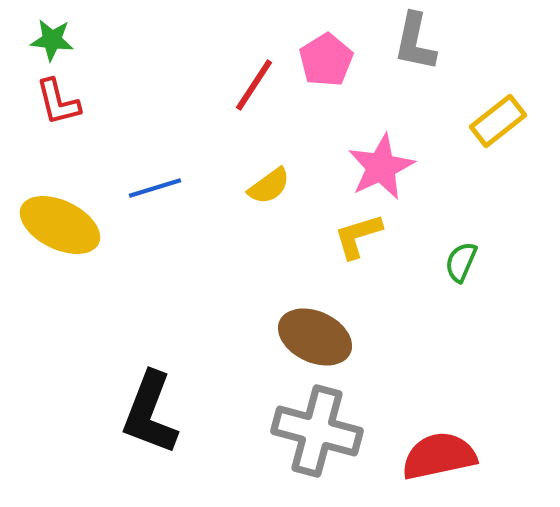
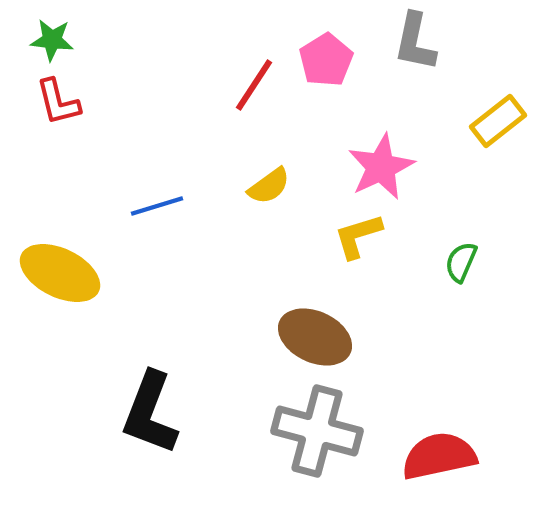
blue line: moved 2 px right, 18 px down
yellow ellipse: moved 48 px down
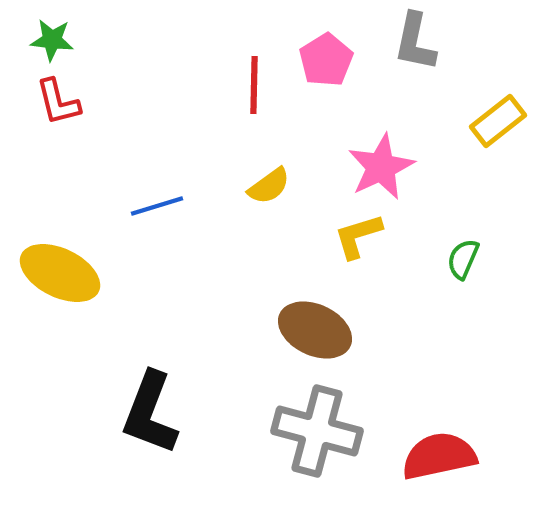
red line: rotated 32 degrees counterclockwise
green semicircle: moved 2 px right, 3 px up
brown ellipse: moved 7 px up
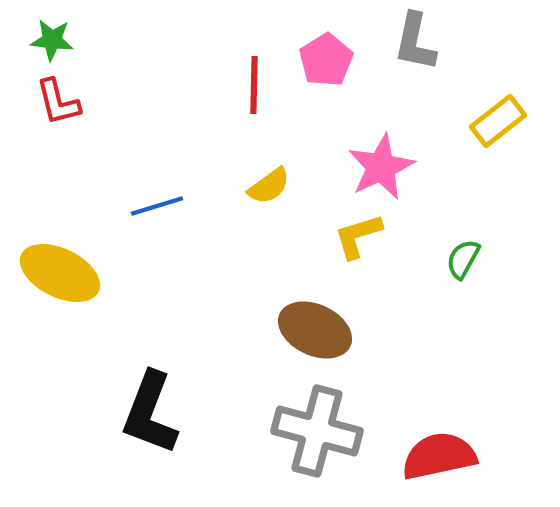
green semicircle: rotated 6 degrees clockwise
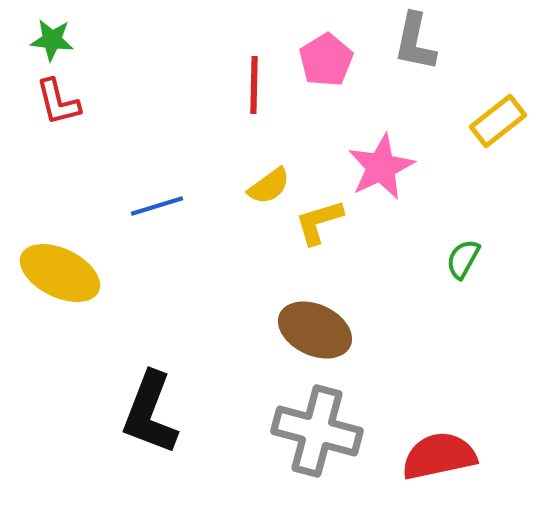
yellow L-shape: moved 39 px left, 14 px up
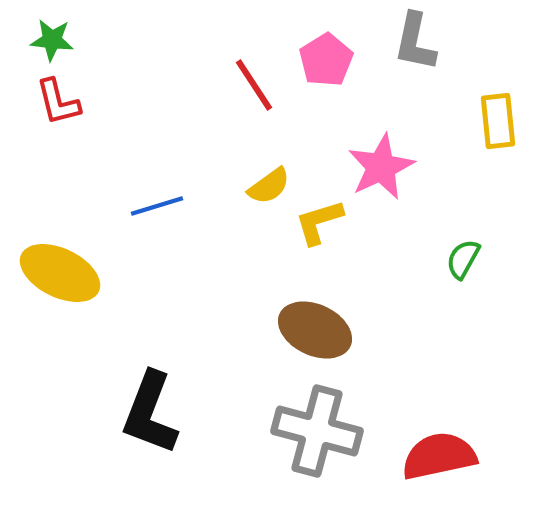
red line: rotated 34 degrees counterclockwise
yellow rectangle: rotated 58 degrees counterclockwise
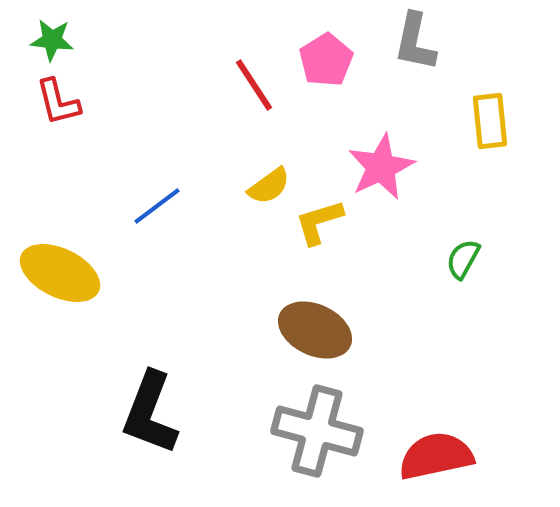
yellow rectangle: moved 8 px left
blue line: rotated 20 degrees counterclockwise
red semicircle: moved 3 px left
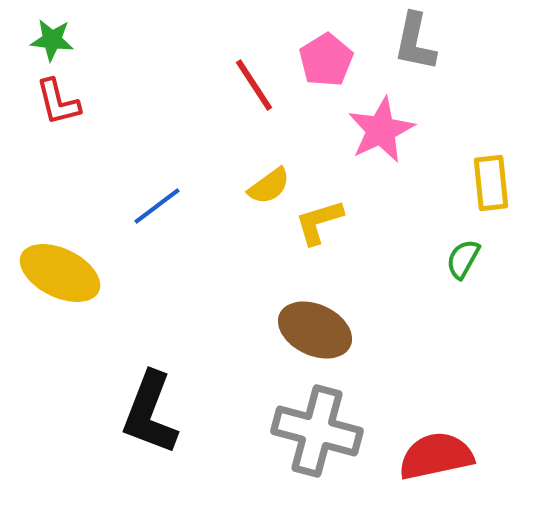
yellow rectangle: moved 1 px right, 62 px down
pink star: moved 37 px up
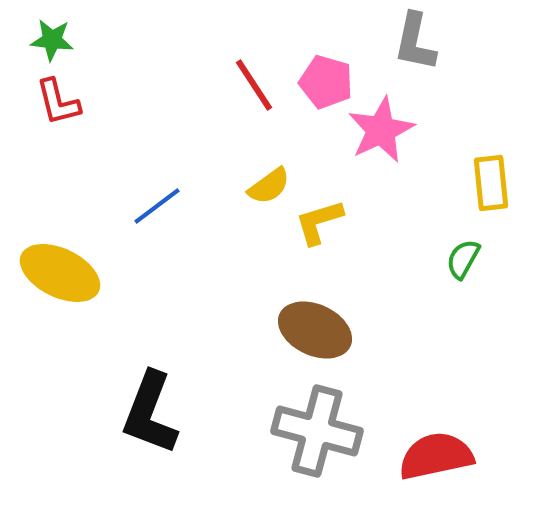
pink pentagon: moved 22 px down; rotated 24 degrees counterclockwise
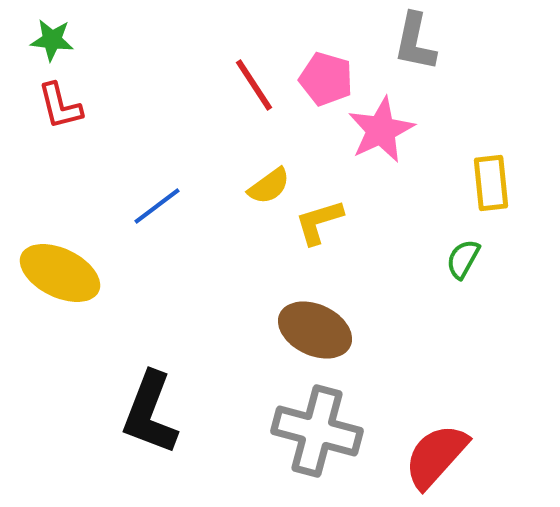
pink pentagon: moved 3 px up
red L-shape: moved 2 px right, 4 px down
red semicircle: rotated 36 degrees counterclockwise
